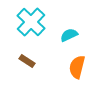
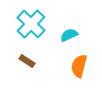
cyan cross: moved 2 px down
orange semicircle: moved 2 px right, 1 px up
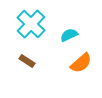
orange semicircle: moved 2 px right, 3 px up; rotated 145 degrees counterclockwise
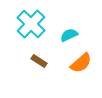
brown rectangle: moved 12 px right
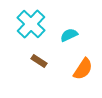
orange semicircle: moved 2 px right, 6 px down; rotated 15 degrees counterclockwise
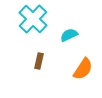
cyan cross: moved 2 px right, 5 px up
brown rectangle: rotated 70 degrees clockwise
